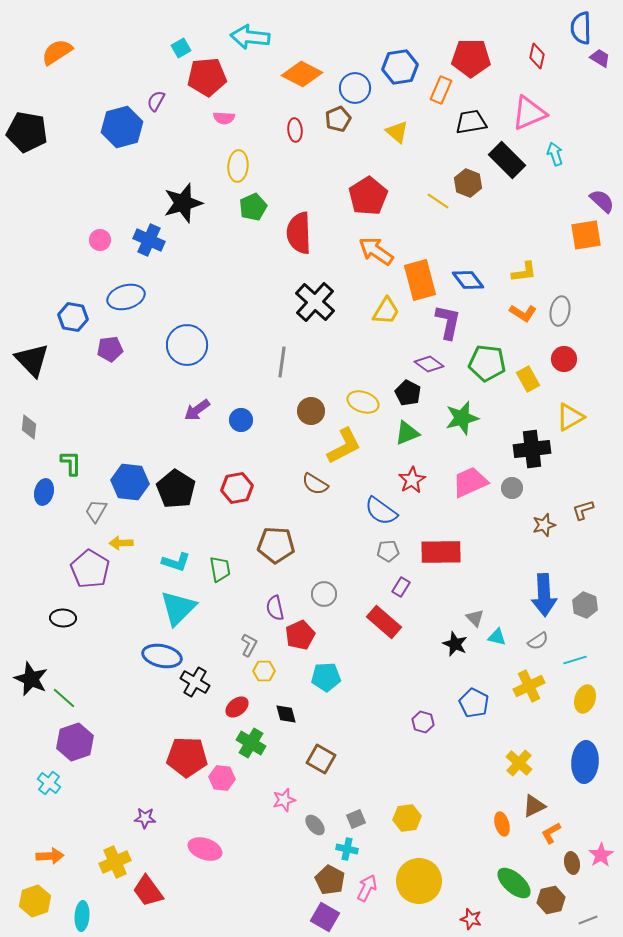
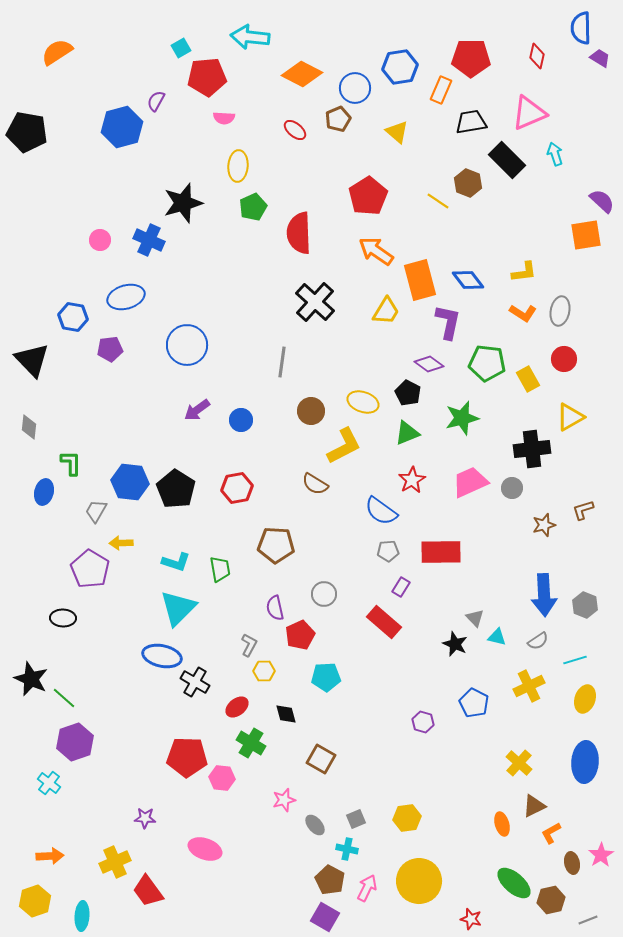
red ellipse at (295, 130): rotated 45 degrees counterclockwise
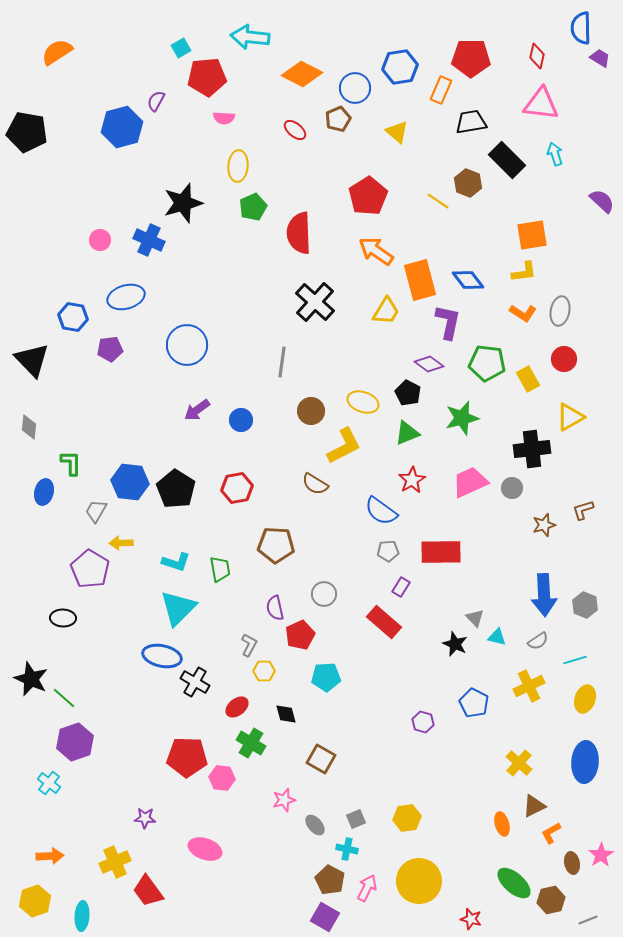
pink triangle at (529, 113): moved 12 px right, 9 px up; rotated 30 degrees clockwise
orange square at (586, 235): moved 54 px left
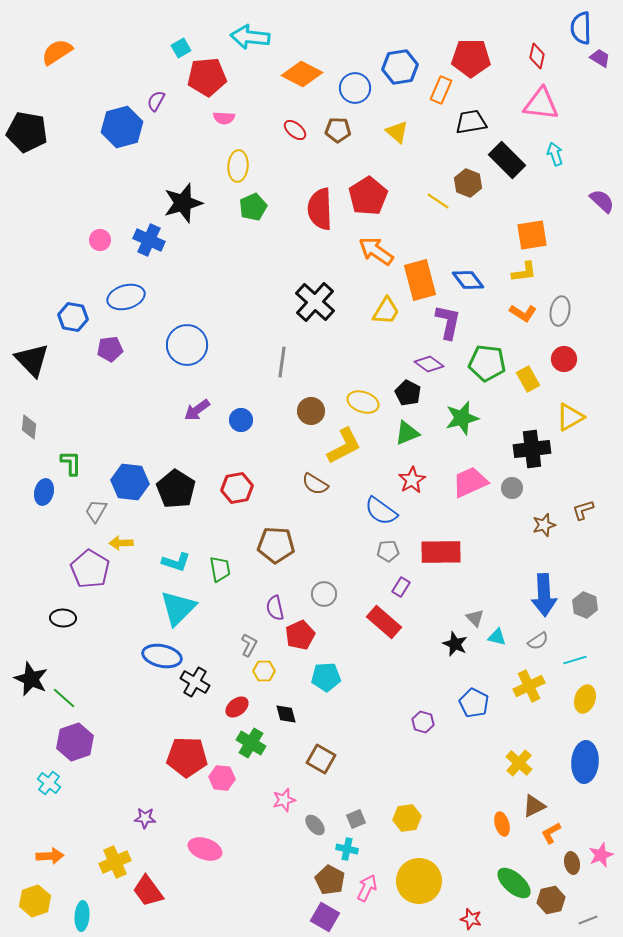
brown pentagon at (338, 119): moved 11 px down; rotated 25 degrees clockwise
red semicircle at (299, 233): moved 21 px right, 24 px up
pink star at (601, 855): rotated 10 degrees clockwise
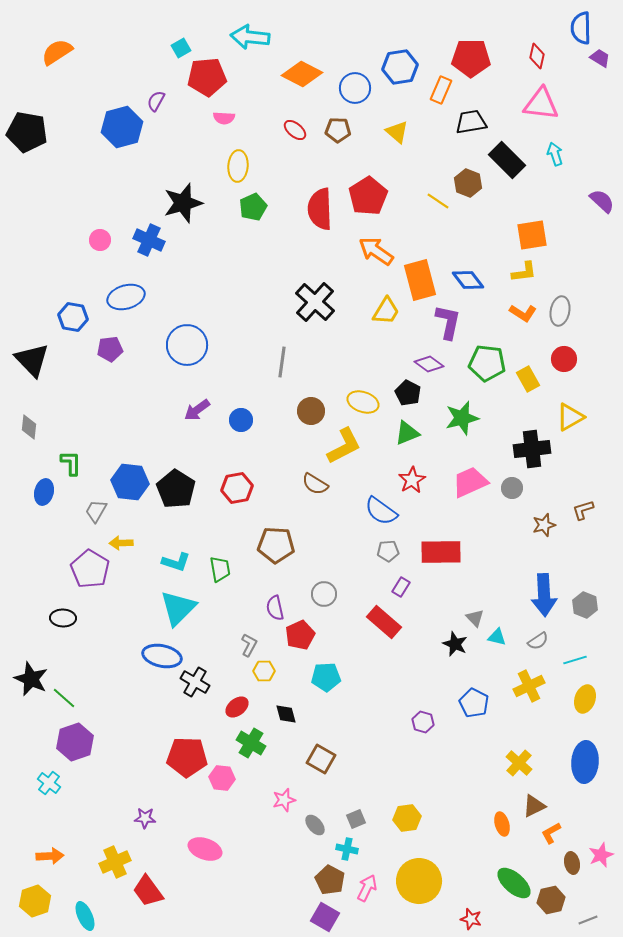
cyan ellipse at (82, 916): moved 3 px right; rotated 28 degrees counterclockwise
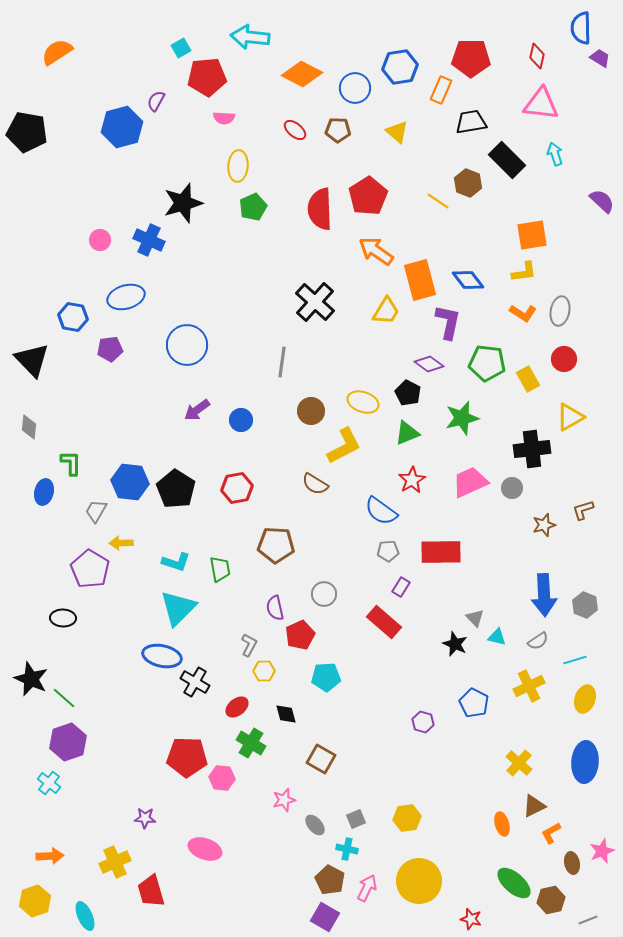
purple hexagon at (75, 742): moved 7 px left
pink star at (601, 855): moved 1 px right, 4 px up
red trapezoid at (148, 891): moved 3 px right; rotated 20 degrees clockwise
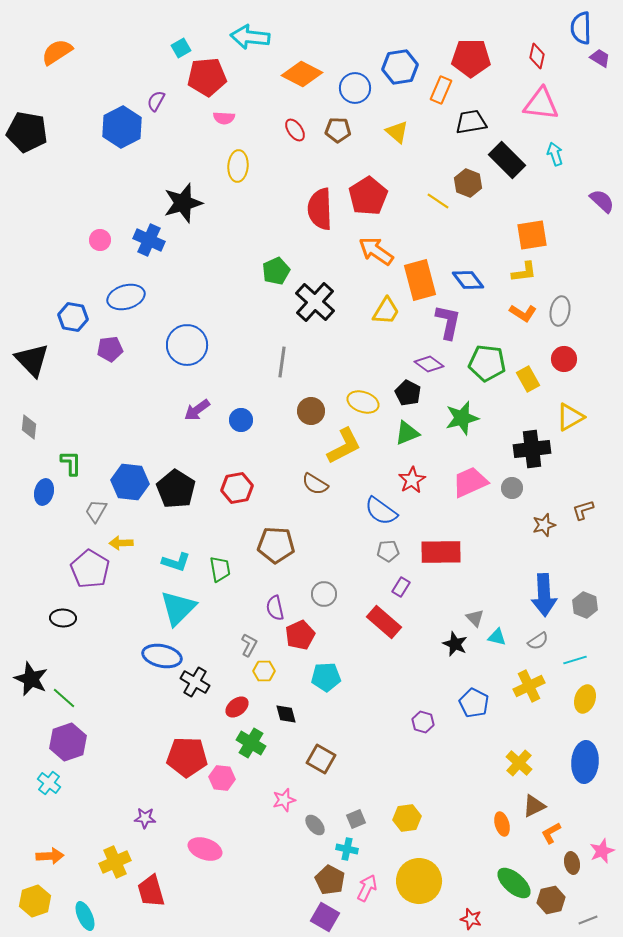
blue hexagon at (122, 127): rotated 12 degrees counterclockwise
red ellipse at (295, 130): rotated 15 degrees clockwise
green pentagon at (253, 207): moved 23 px right, 64 px down
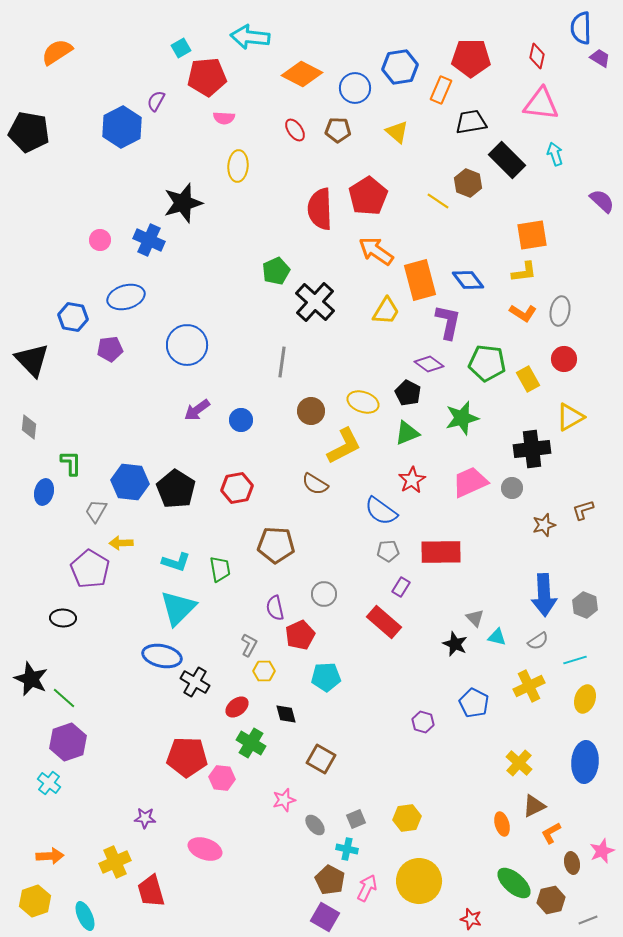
black pentagon at (27, 132): moved 2 px right
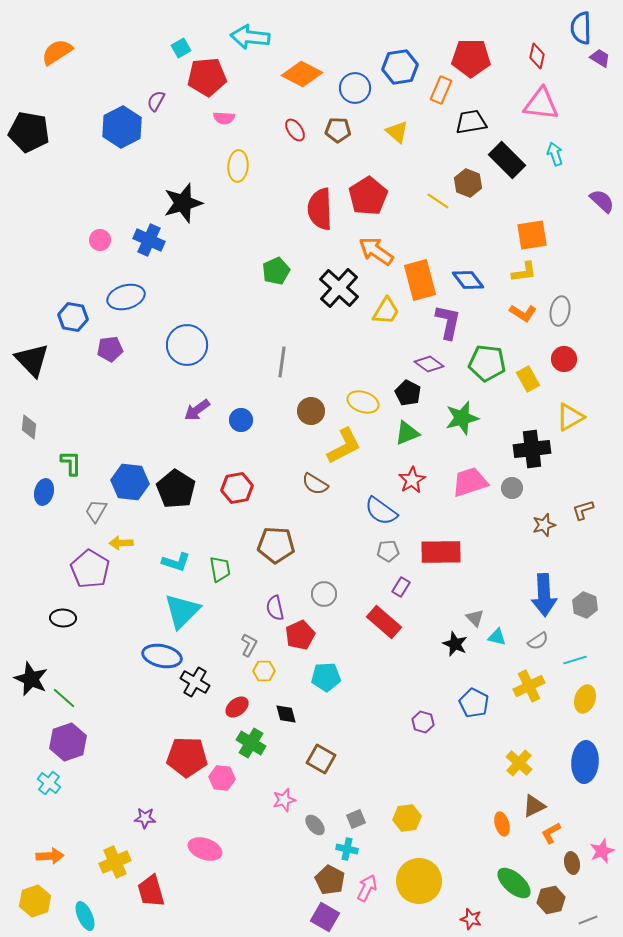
black cross at (315, 302): moved 24 px right, 14 px up
pink trapezoid at (470, 482): rotated 6 degrees clockwise
cyan triangle at (178, 608): moved 4 px right, 3 px down
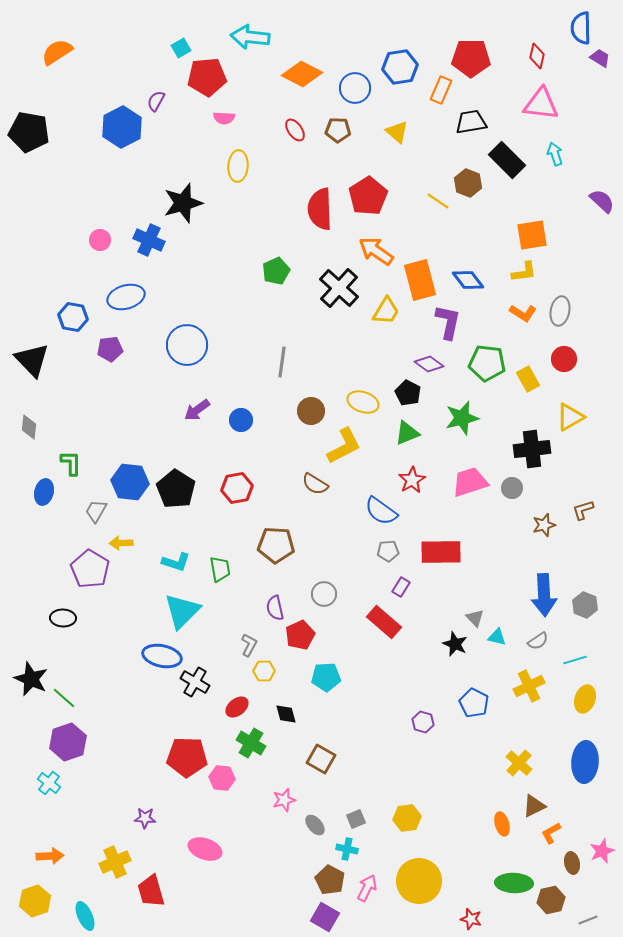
green ellipse at (514, 883): rotated 39 degrees counterclockwise
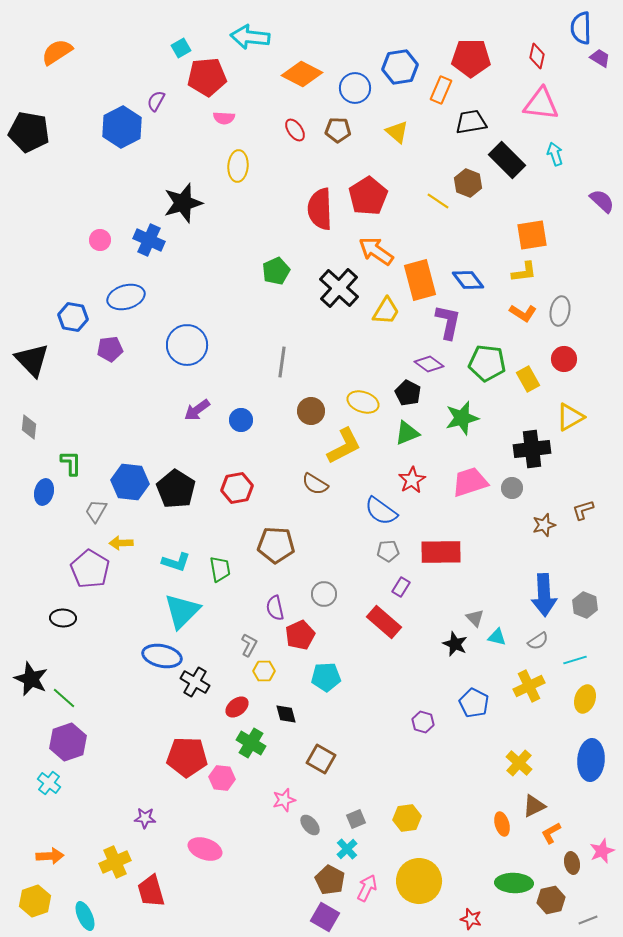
blue ellipse at (585, 762): moved 6 px right, 2 px up
gray ellipse at (315, 825): moved 5 px left
cyan cross at (347, 849): rotated 35 degrees clockwise
